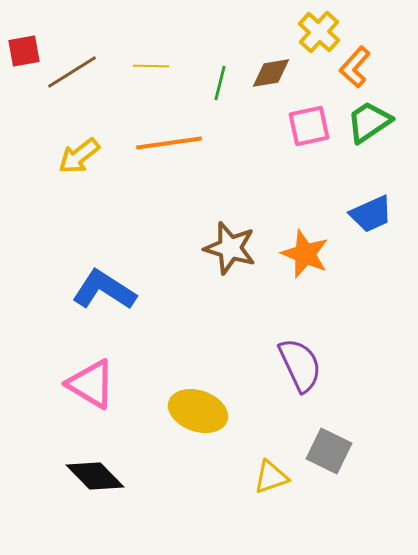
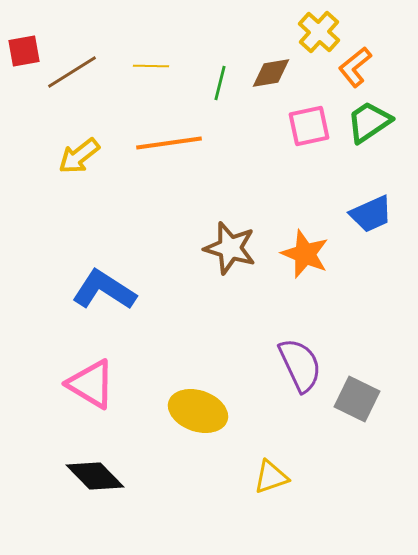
orange L-shape: rotated 9 degrees clockwise
gray square: moved 28 px right, 52 px up
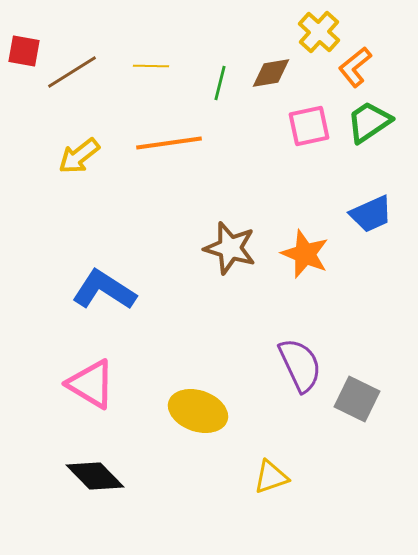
red square: rotated 20 degrees clockwise
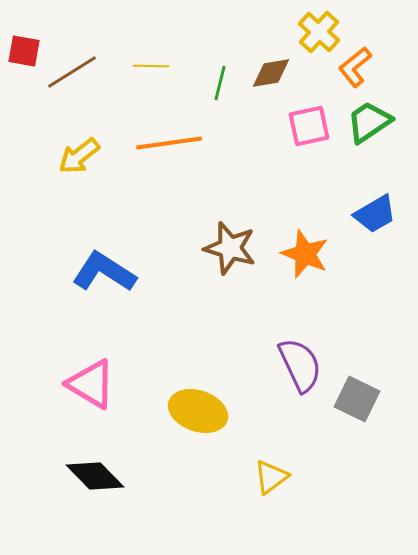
blue trapezoid: moved 4 px right; rotated 6 degrees counterclockwise
blue L-shape: moved 18 px up
yellow triangle: rotated 18 degrees counterclockwise
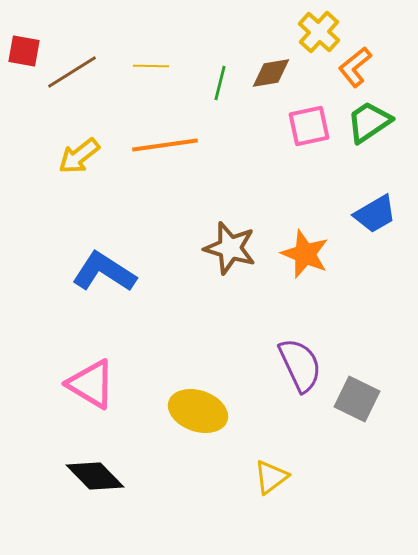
orange line: moved 4 px left, 2 px down
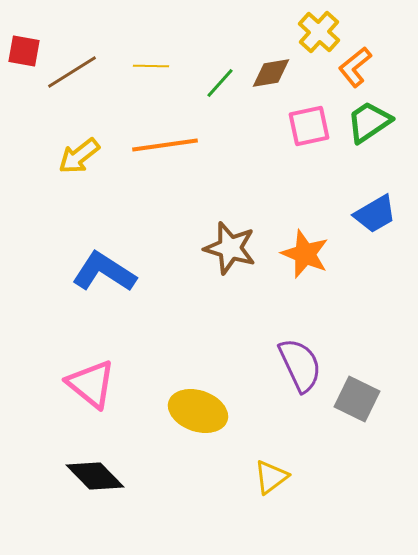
green line: rotated 28 degrees clockwise
pink triangle: rotated 8 degrees clockwise
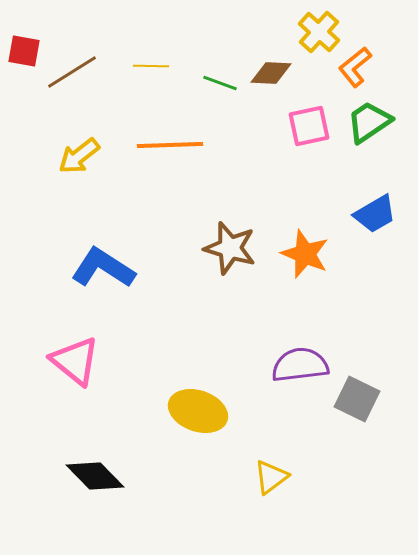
brown diamond: rotated 12 degrees clockwise
green line: rotated 68 degrees clockwise
orange line: moved 5 px right; rotated 6 degrees clockwise
blue L-shape: moved 1 px left, 4 px up
purple semicircle: rotated 72 degrees counterclockwise
pink triangle: moved 16 px left, 23 px up
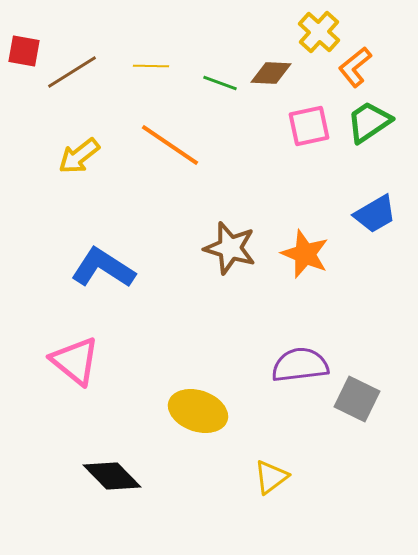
orange line: rotated 36 degrees clockwise
black diamond: moved 17 px right
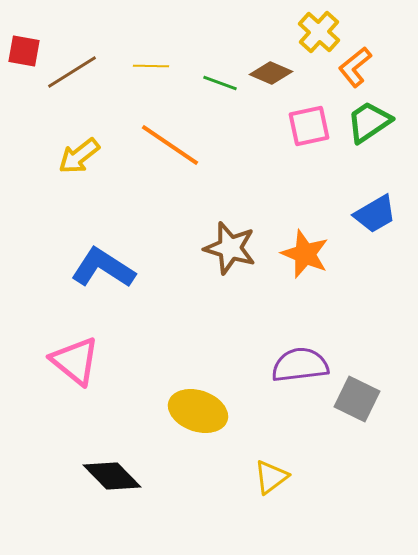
brown diamond: rotated 21 degrees clockwise
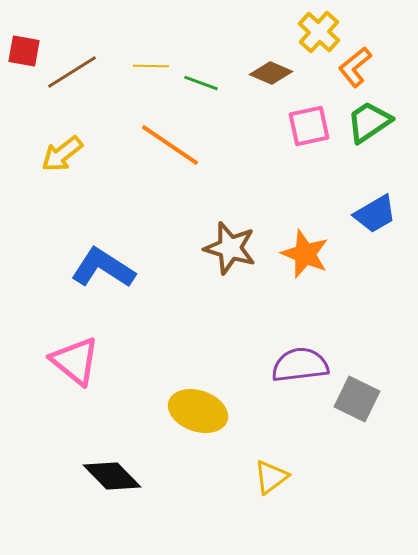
green line: moved 19 px left
yellow arrow: moved 17 px left, 2 px up
